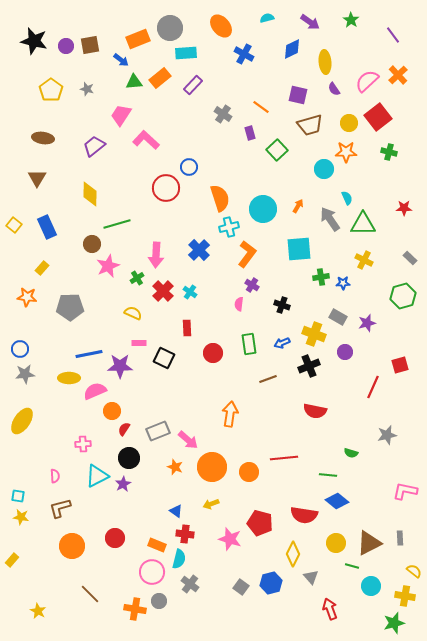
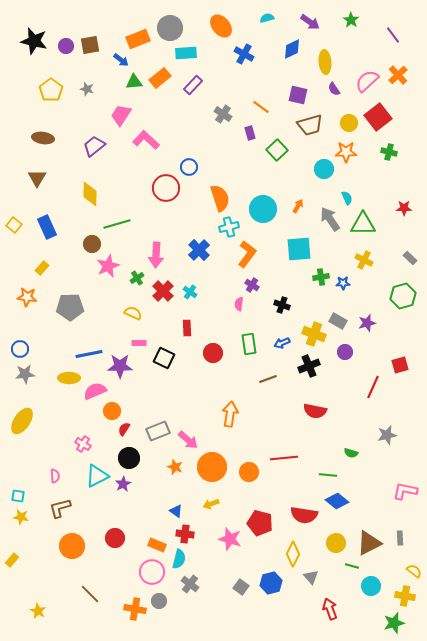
gray rectangle at (338, 317): moved 4 px down
pink cross at (83, 444): rotated 35 degrees clockwise
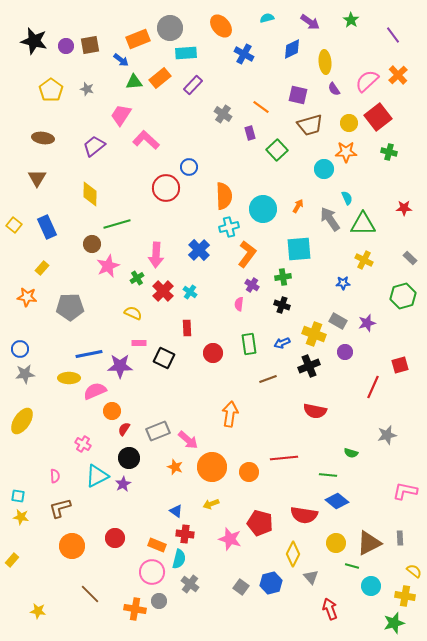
orange semicircle at (220, 198): moved 4 px right, 2 px up; rotated 16 degrees clockwise
green cross at (321, 277): moved 38 px left
yellow star at (38, 611): rotated 21 degrees counterclockwise
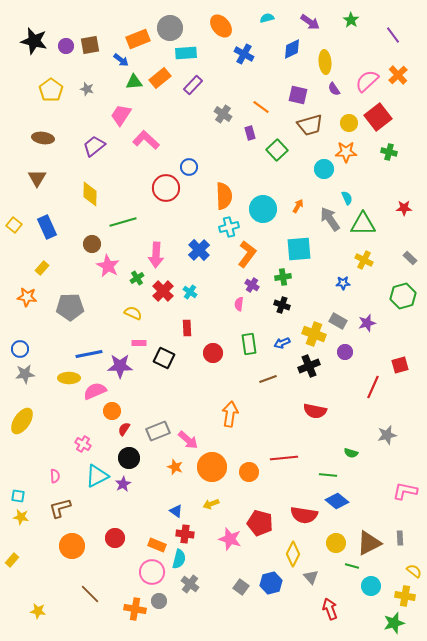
green line at (117, 224): moved 6 px right, 2 px up
pink star at (108, 266): rotated 20 degrees counterclockwise
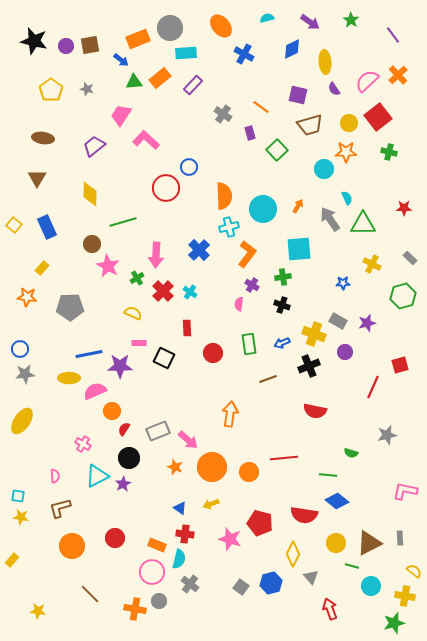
yellow cross at (364, 260): moved 8 px right, 4 px down
blue triangle at (176, 511): moved 4 px right, 3 px up
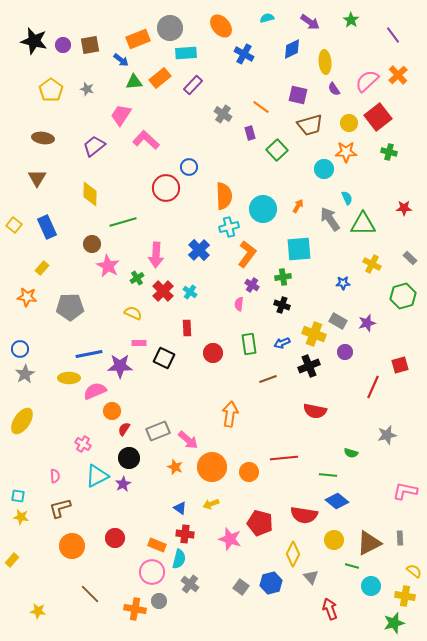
purple circle at (66, 46): moved 3 px left, 1 px up
gray star at (25, 374): rotated 24 degrees counterclockwise
yellow circle at (336, 543): moved 2 px left, 3 px up
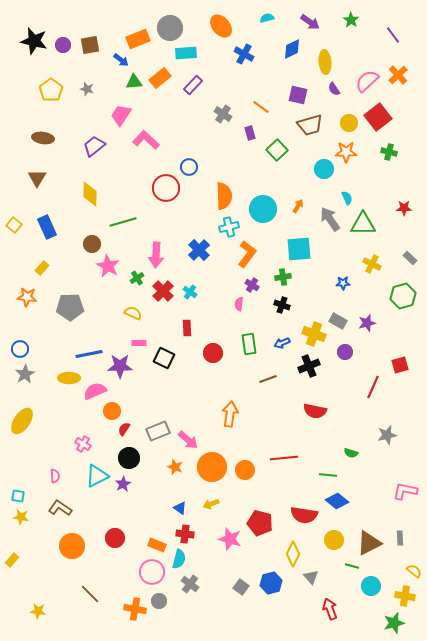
orange circle at (249, 472): moved 4 px left, 2 px up
brown L-shape at (60, 508): rotated 50 degrees clockwise
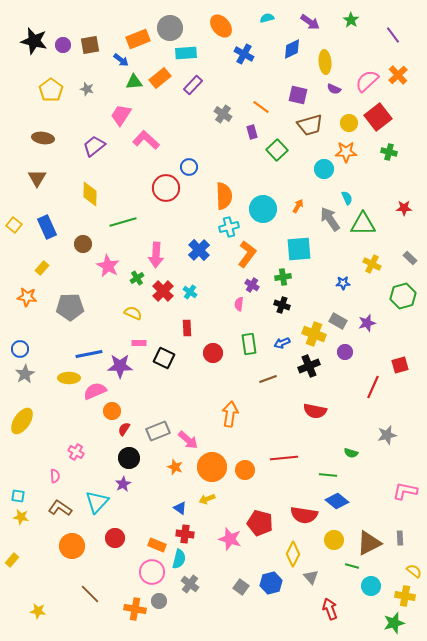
purple semicircle at (334, 89): rotated 32 degrees counterclockwise
purple rectangle at (250, 133): moved 2 px right, 1 px up
brown circle at (92, 244): moved 9 px left
pink cross at (83, 444): moved 7 px left, 8 px down
cyan triangle at (97, 476): moved 26 px down; rotated 20 degrees counterclockwise
yellow arrow at (211, 504): moved 4 px left, 5 px up
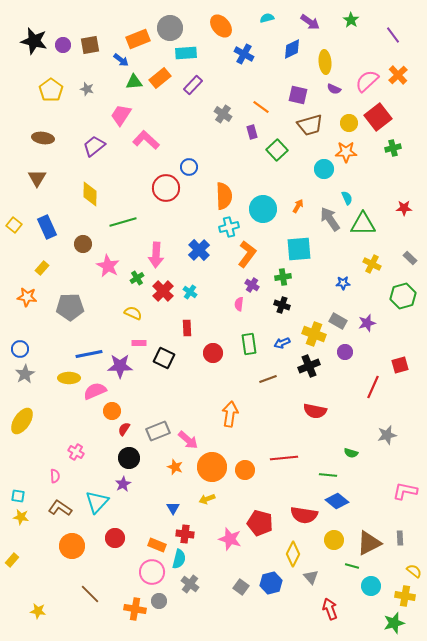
green cross at (389, 152): moved 4 px right, 4 px up; rotated 28 degrees counterclockwise
blue triangle at (180, 508): moved 7 px left; rotated 24 degrees clockwise
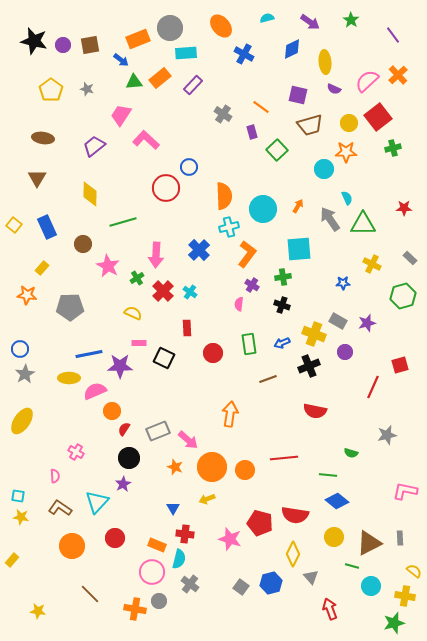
orange star at (27, 297): moved 2 px up
red semicircle at (304, 515): moved 9 px left
yellow circle at (334, 540): moved 3 px up
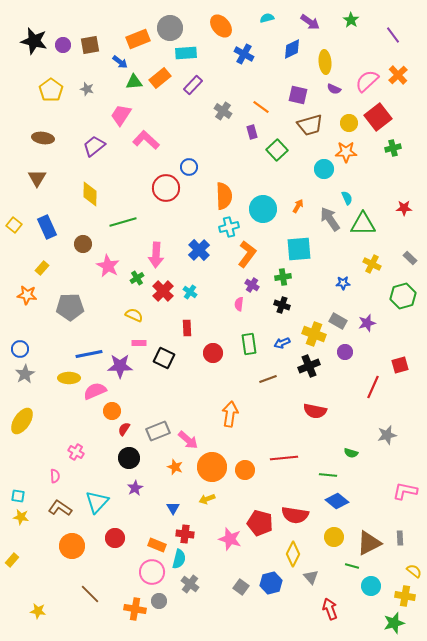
blue arrow at (121, 60): moved 1 px left, 2 px down
gray cross at (223, 114): moved 3 px up
yellow semicircle at (133, 313): moved 1 px right, 2 px down
purple star at (123, 484): moved 12 px right, 4 px down
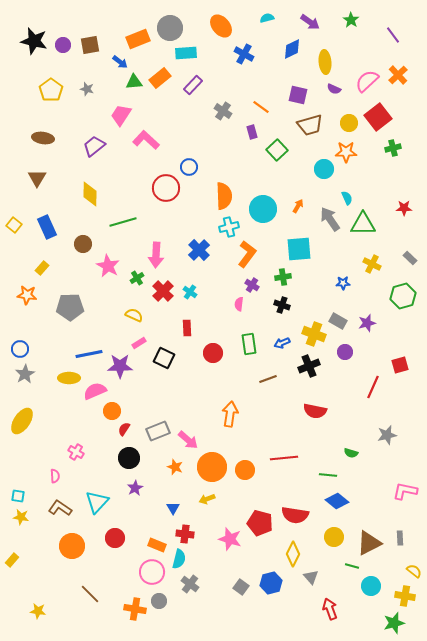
pink rectangle at (139, 343): rotated 32 degrees counterclockwise
